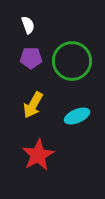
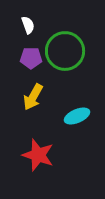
green circle: moved 7 px left, 10 px up
yellow arrow: moved 8 px up
red star: rotated 24 degrees counterclockwise
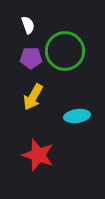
cyan ellipse: rotated 15 degrees clockwise
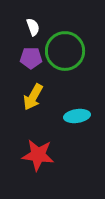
white semicircle: moved 5 px right, 2 px down
red star: rotated 12 degrees counterclockwise
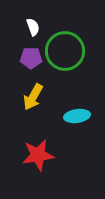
red star: rotated 16 degrees counterclockwise
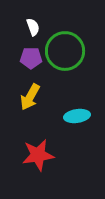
yellow arrow: moved 3 px left
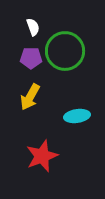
red star: moved 4 px right, 1 px down; rotated 12 degrees counterclockwise
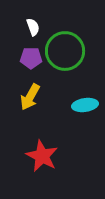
cyan ellipse: moved 8 px right, 11 px up
red star: rotated 24 degrees counterclockwise
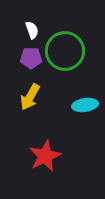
white semicircle: moved 1 px left, 3 px down
red star: moved 3 px right; rotated 20 degrees clockwise
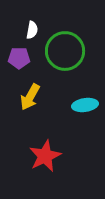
white semicircle: rotated 30 degrees clockwise
purple pentagon: moved 12 px left
